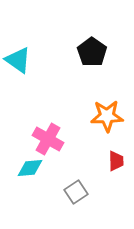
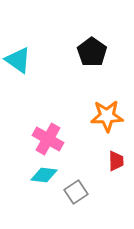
cyan diamond: moved 14 px right, 7 px down; rotated 12 degrees clockwise
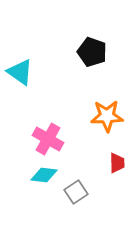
black pentagon: rotated 16 degrees counterclockwise
cyan triangle: moved 2 px right, 12 px down
red trapezoid: moved 1 px right, 2 px down
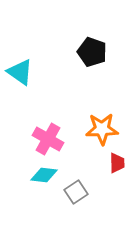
orange star: moved 5 px left, 13 px down
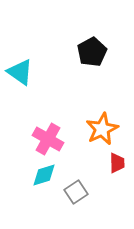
black pentagon: rotated 24 degrees clockwise
orange star: rotated 24 degrees counterclockwise
cyan diamond: rotated 24 degrees counterclockwise
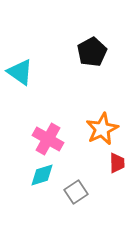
cyan diamond: moved 2 px left
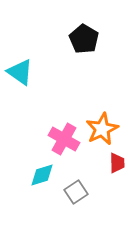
black pentagon: moved 8 px left, 13 px up; rotated 12 degrees counterclockwise
pink cross: moved 16 px right
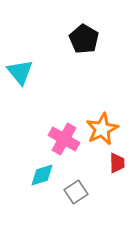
cyan triangle: rotated 16 degrees clockwise
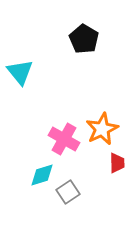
gray square: moved 8 px left
